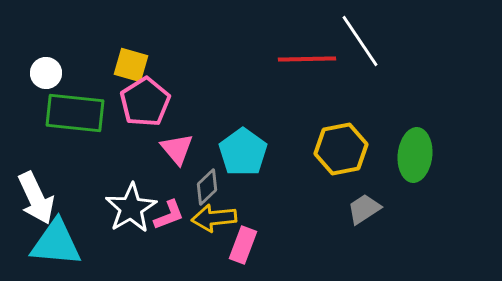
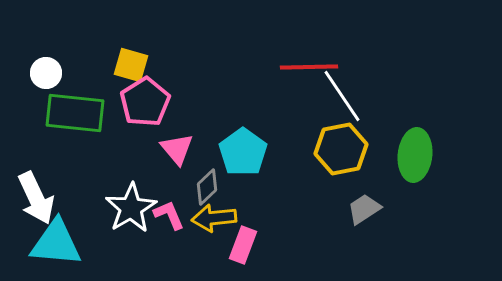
white line: moved 18 px left, 55 px down
red line: moved 2 px right, 8 px down
pink L-shape: rotated 92 degrees counterclockwise
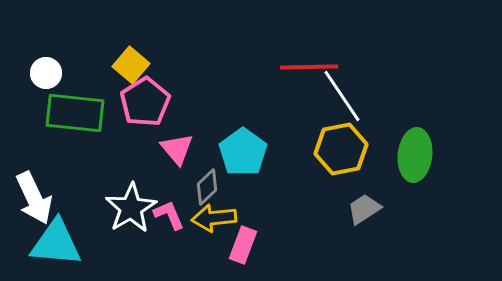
yellow square: rotated 24 degrees clockwise
white arrow: moved 2 px left
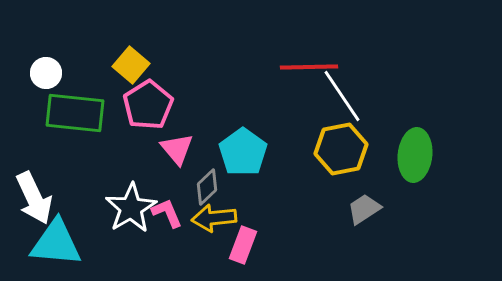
pink pentagon: moved 3 px right, 3 px down
pink L-shape: moved 2 px left, 2 px up
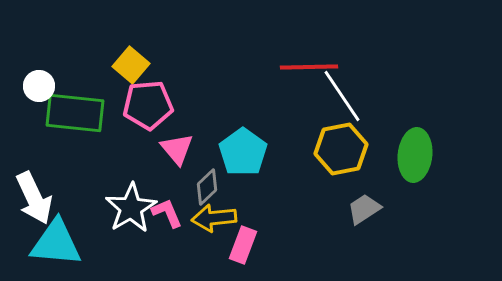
white circle: moved 7 px left, 13 px down
pink pentagon: rotated 27 degrees clockwise
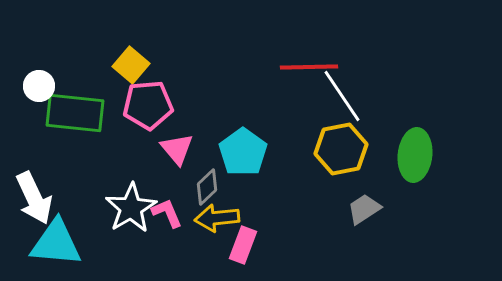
yellow arrow: moved 3 px right
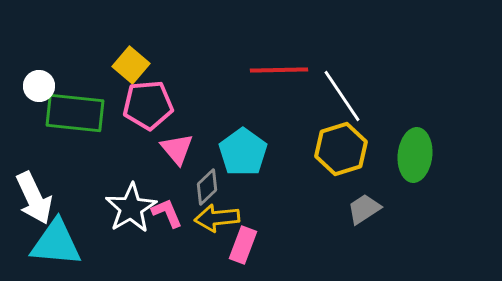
red line: moved 30 px left, 3 px down
yellow hexagon: rotated 6 degrees counterclockwise
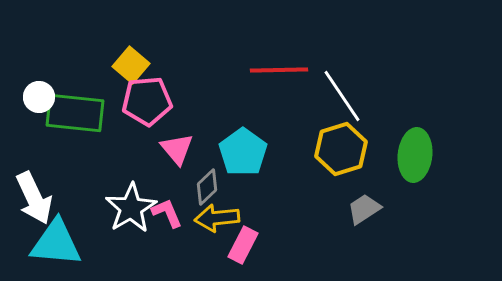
white circle: moved 11 px down
pink pentagon: moved 1 px left, 4 px up
pink rectangle: rotated 6 degrees clockwise
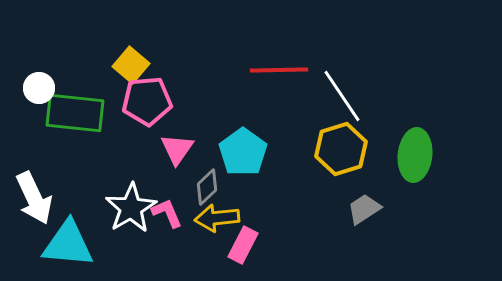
white circle: moved 9 px up
pink triangle: rotated 15 degrees clockwise
cyan triangle: moved 12 px right, 1 px down
